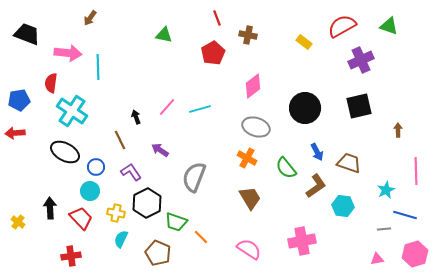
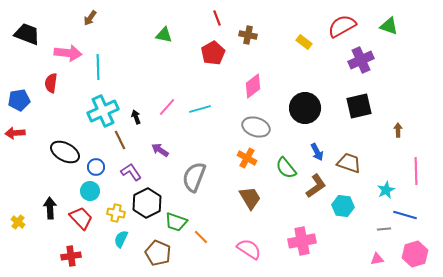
cyan cross at (72, 111): moved 31 px right; rotated 32 degrees clockwise
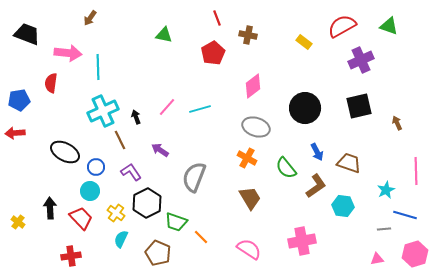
brown arrow at (398, 130): moved 1 px left, 7 px up; rotated 24 degrees counterclockwise
yellow cross at (116, 213): rotated 24 degrees clockwise
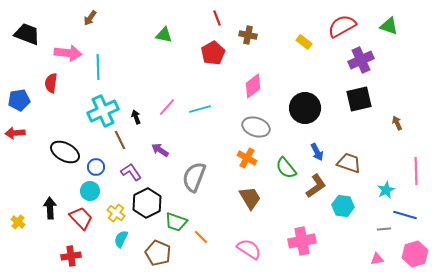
black square at (359, 106): moved 7 px up
